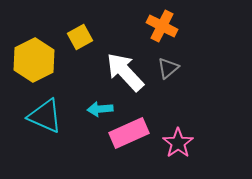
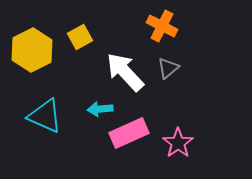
yellow hexagon: moved 2 px left, 10 px up
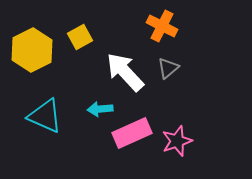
pink rectangle: moved 3 px right
pink star: moved 1 px left, 2 px up; rotated 16 degrees clockwise
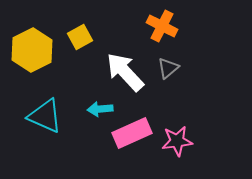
pink star: rotated 12 degrees clockwise
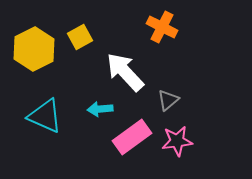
orange cross: moved 1 px down
yellow hexagon: moved 2 px right, 1 px up
gray triangle: moved 32 px down
pink rectangle: moved 4 px down; rotated 12 degrees counterclockwise
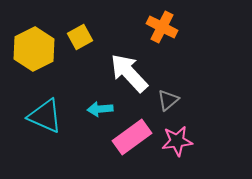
white arrow: moved 4 px right, 1 px down
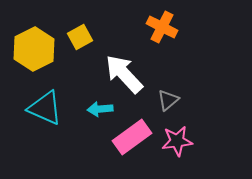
white arrow: moved 5 px left, 1 px down
cyan triangle: moved 8 px up
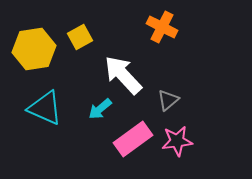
yellow hexagon: rotated 18 degrees clockwise
white arrow: moved 1 px left, 1 px down
cyan arrow: rotated 35 degrees counterclockwise
pink rectangle: moved 1 px right, 2 px down
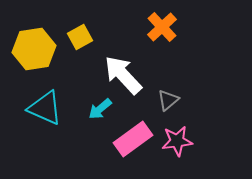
orange cross: rotated 20 degrees clockwise
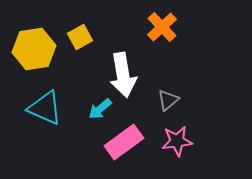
white arrow: rotated 147 degrees counterclockwise
pink rectangle: moved 9 px left, 3 px down
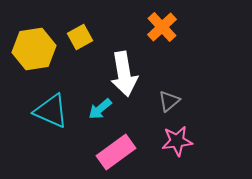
white arrow: moved 1 px right, 1 px up
gray triangle: moved 1 px right, 1 px down
cyan triangle: moved 6 px right, 3 px down
pink rectangle: moved 8 px left, 10 px down
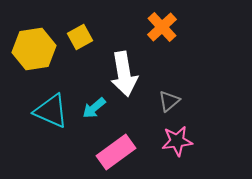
cyan arrow: moved 6 px left, 1 px up
